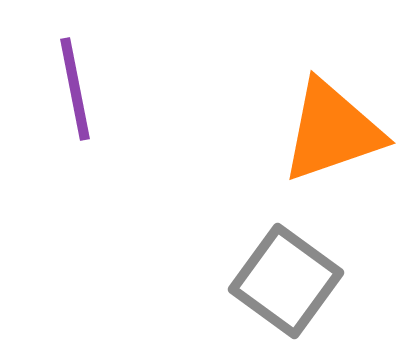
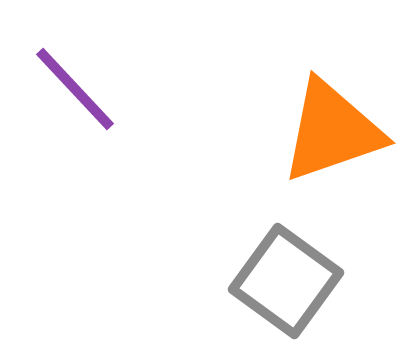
purple line: rotated 32 degrees counterclockwise
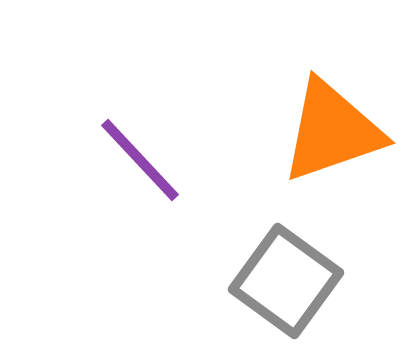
purple line: moved 65 px right, 71 px down
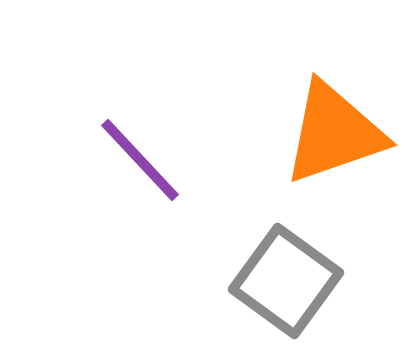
orange triangle: moved 2 px right, 2 px down
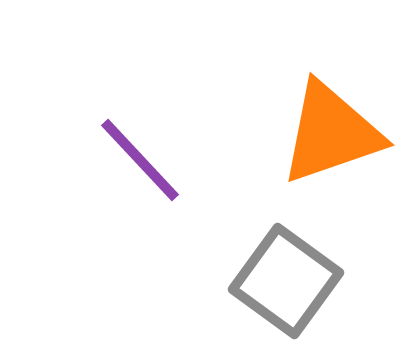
orange triangle: moved 3 px left
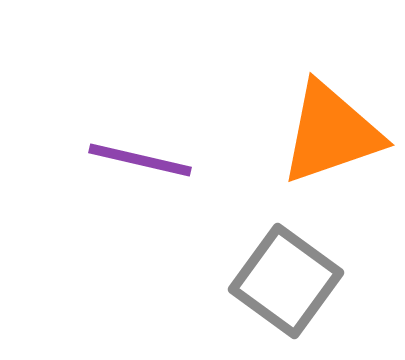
purple line: rotated 34 degrees counterclockwise
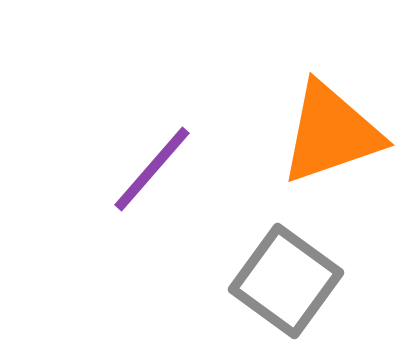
purple line: moved 12 px right, 9 px down; rotated 62 degrees counterclockwise
